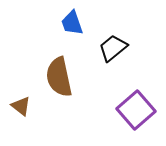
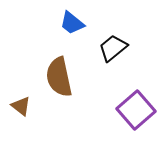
blue trapezoid: rotated 32 degrees counterclockwise
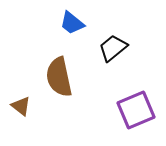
purple square: rotated 18 degrees clockwise
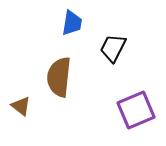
blue trapezoid: rotated 120 degrees counterclockwise
black trapezoid: rotated 24 degrees counterclockwise
brown semicircle: rotated 18 degrees clockwise
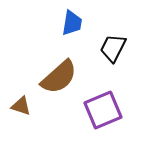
brown semicircle: rotated 138 degrees counterclockwise
brown triangle: rotated 20 degrees counterclockwise
purple square: moved 33 px left
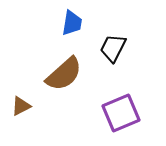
brown semicircle: moved 5 px right, 3 px up
brown triangle: rotated 45 degrees counterclockwise
purple square: moved 18 px right, 3 px down
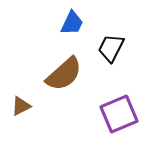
blue trapezoid: rotated 16 degrees clockwise
black trapezoid: moved 2 px left
purple square: moved 2 px left, 1 px down
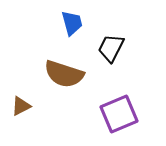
blue trapezoid: rotated 40 degrees counterclockwise
brown semicircle: rotated 60 degrees clockwise
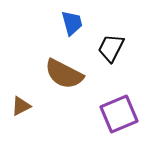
brown semicircle: rotated 9 degrees clockwise
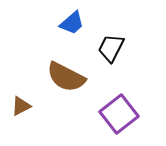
blue trapezoid: rotated 64 degrees clockwise
brown semicircle: moved 2 px right, 3 px down
purple square: rotated 15 degrees counterclockwise
